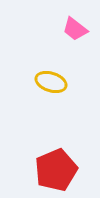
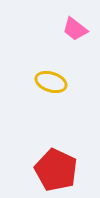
red pentagon: rotated 24 degrees counterclockwise
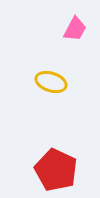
pink trapezoid: rotated 100 degrees counterclockwise
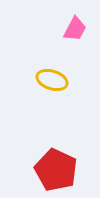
yellow ellipse: moved 1 px right, 2 px up
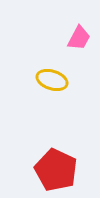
pink trapezoid: moved 4 px right, 9 px down
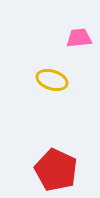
pink trapezoid: rotated 124 degrees counterclockwise
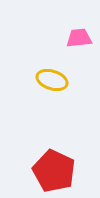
red pentagon: moved 2 px left, 1 px down
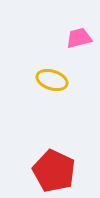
pink trapezoid: rotated 8 degrees counterclockwise
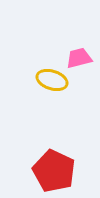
pink trapezoid: moved 20 px down
